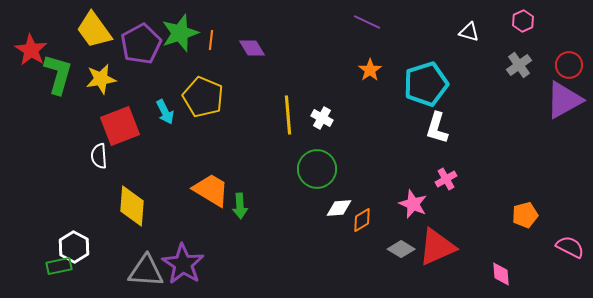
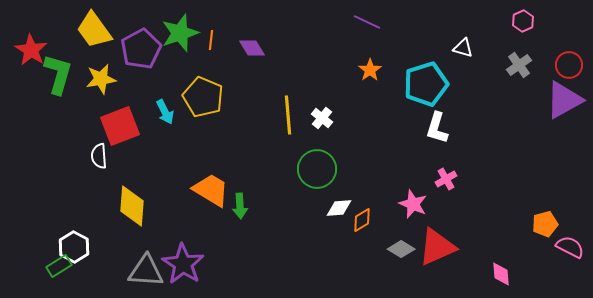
white triangle: moved 6 px left, 16 px down
purple pentagon: moved 5 px down
white cross: rotated 10 degrees clockwise
orange pentagon: moved 20 px right, 9 px down
green rectangle: rotated 20 degrees counterclockwise
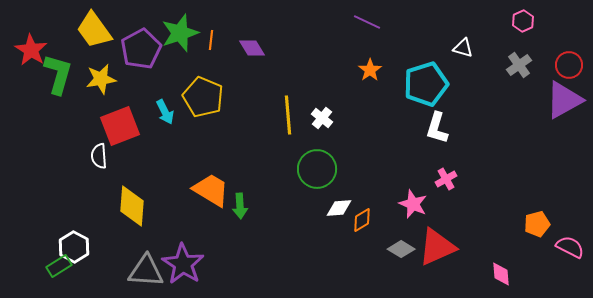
orange pentagon: moved 8 px left
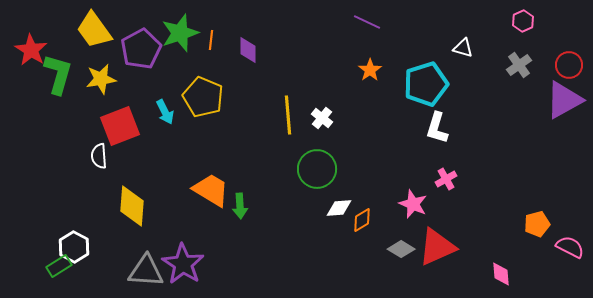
purple diamond: moved 4 px left, 2 px down; rotated 32 degrees clockwise
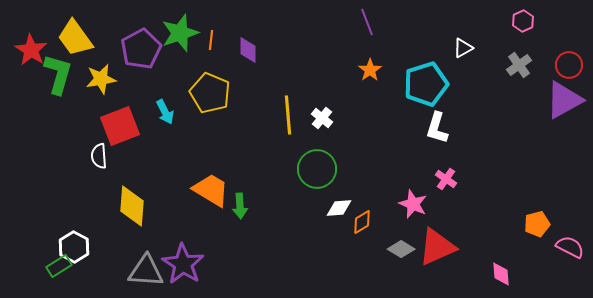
purple line: rotated 44 degrees clockwise
yellow trapezoid: moved 19 px left, 8 px down
white triangle: rotated 45 degrees counterclockwise
yellow pentagon: moved 7 px right, 4 px up
pink cross: rotated 25 degrees counterclockwise
orange diamond: moved 2 px down
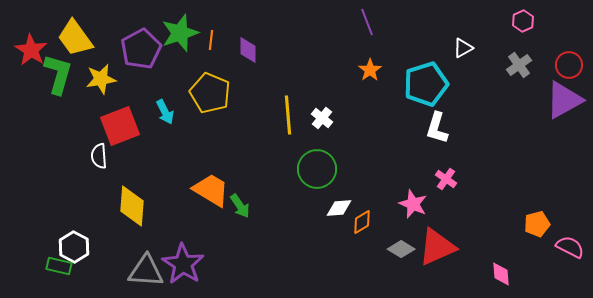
green arrow: rotated 30 degrees counterclockwise
green rectangle: rotated 45 degrees clockwise
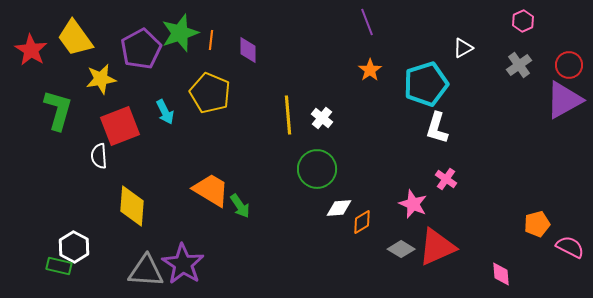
green L-shape: moved 36 px down
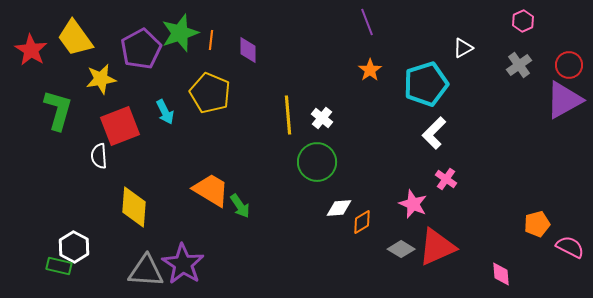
white L-shape: moved 3 px left, 5 px down; rotated 28 degrees clockwise
green circle: moved 7 px up
yellow diamond: moved 2 px right, 1 px down
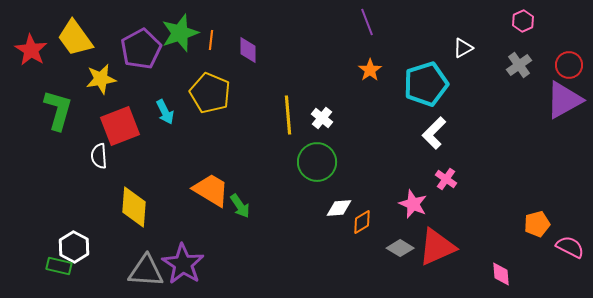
gray diamond: moved 1 px left, 1 px up
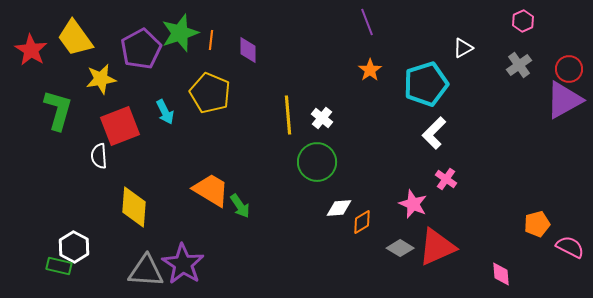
red circle: moved 4 px down
